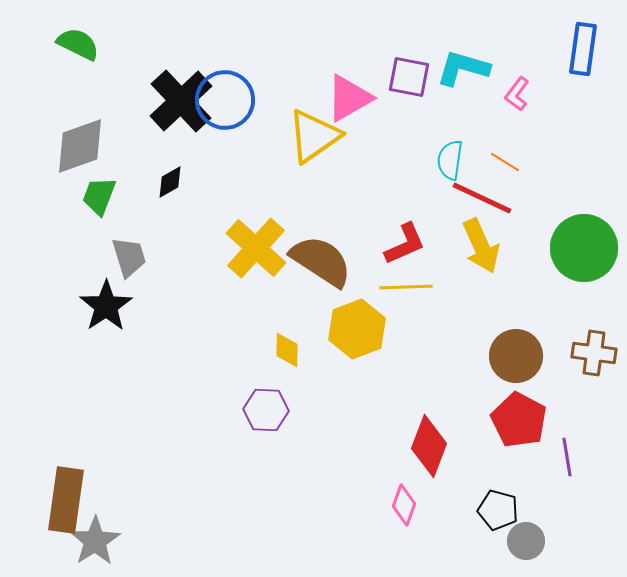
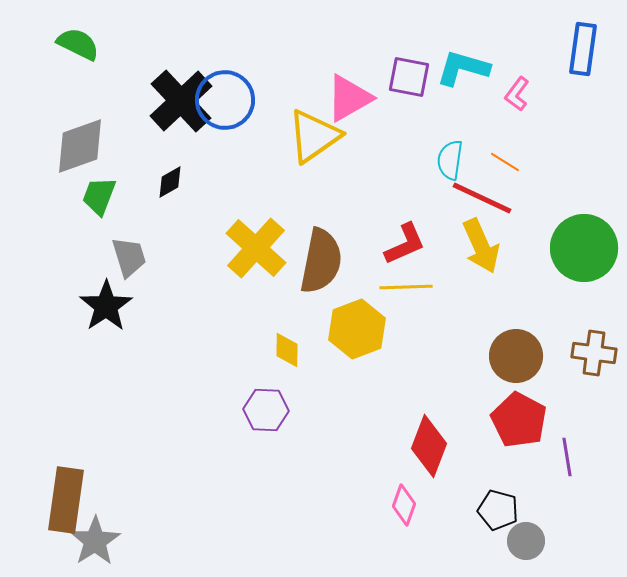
brown semicircle: rotated 68 degrees clockwise
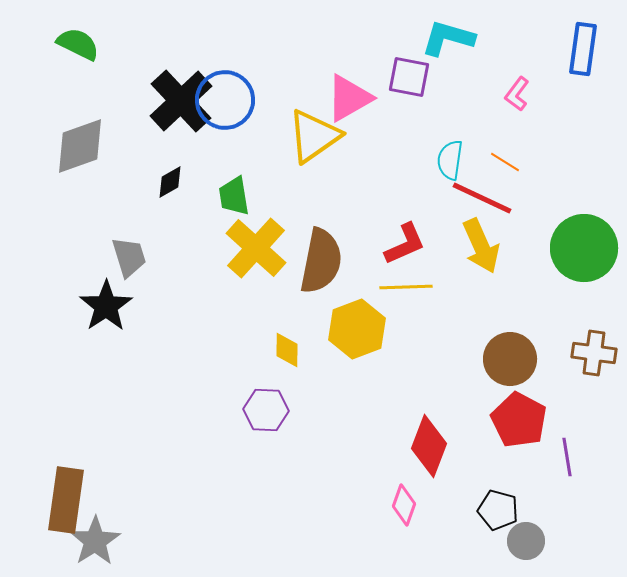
cyan L-shape: moved 15 px left, 30 px up
green trapezoid: moved 135 px right; rotated 30 degrees counterclockwise
brown circle: moved 6 px left, 3 px down
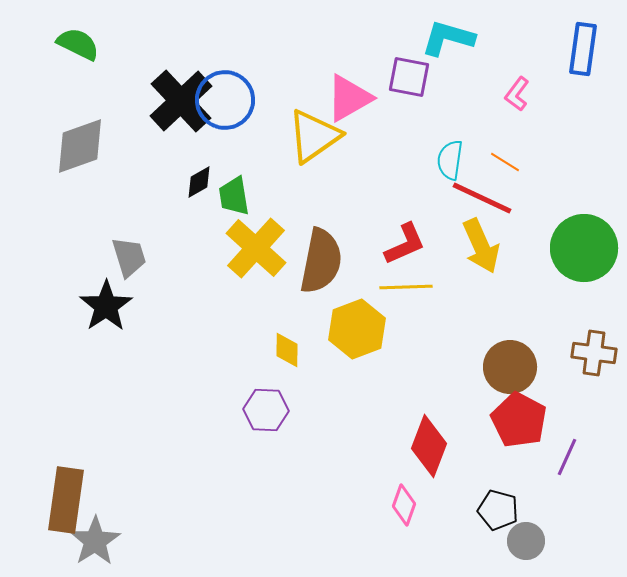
black diamond: moved 29 px right
brown circle: moved 8 px down
purple line: rotated 33 degrees clockwise
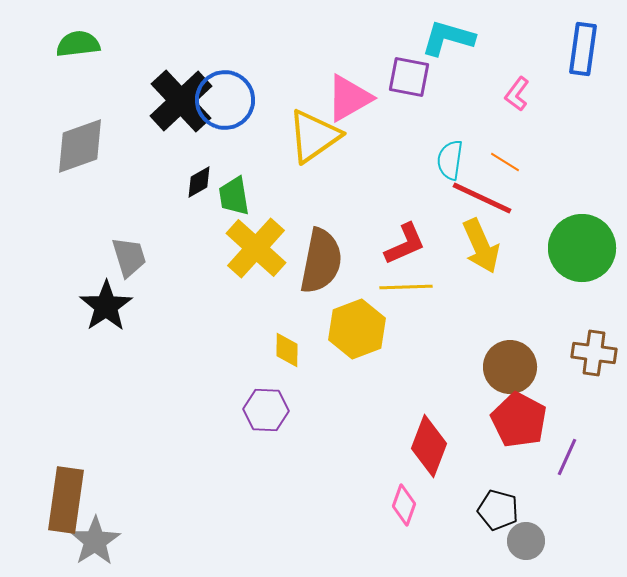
green semicircle: rotated 33 degrees counterclockwise
green circle: moved 2 px left
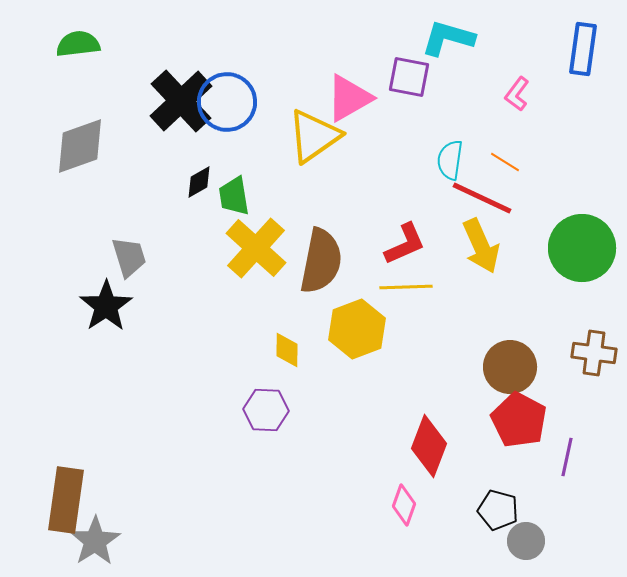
blue circle: moved 2 px right, 2 px down
purple line: rotated 12 degrees counterclockwise
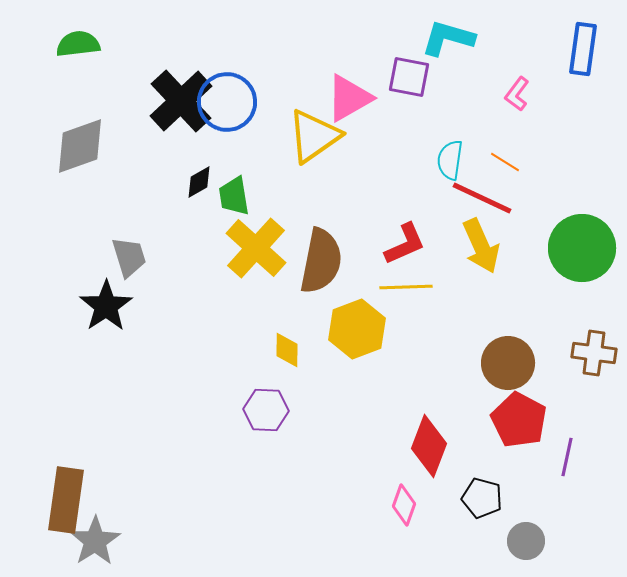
brown circle: moved 2 px left, 4 px up
black pentagon: moved 16 px left, 12 px up
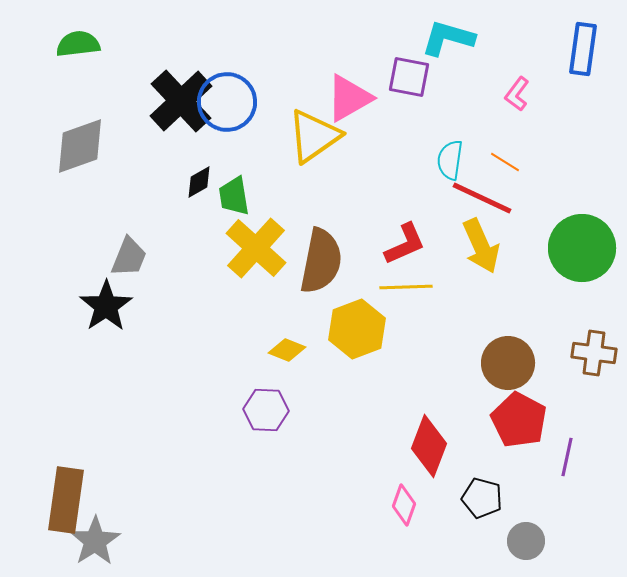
gray trapezoid: rotated 39 degrees clockwise
yellow diamond: rotated 69 degrees counterclockwise
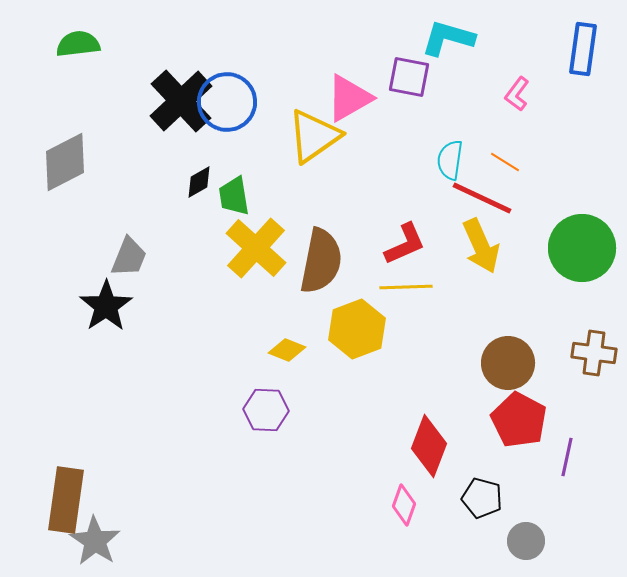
gray diamond: moved 15 px left, 16 px down; rotated 8 degrees counterclockwise
gray star: rotated 6 degrees counterclockwise
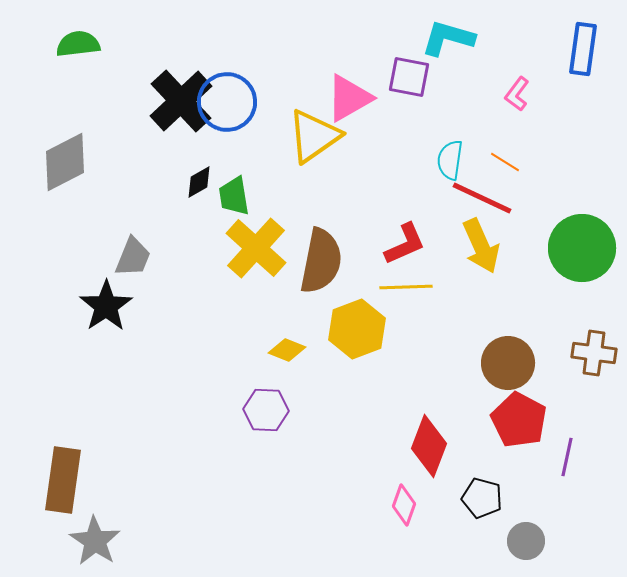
gray trapezoid: moved 4 px right
brown rectangle: moved 3 px left, 20 px up
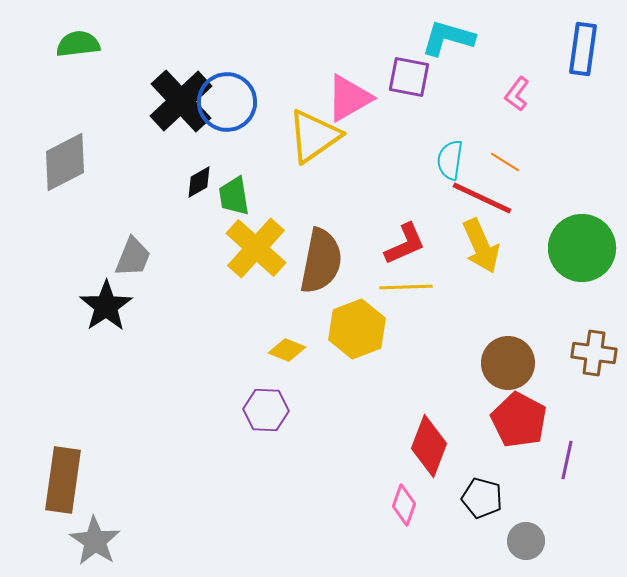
purple line: moved 3 px down
